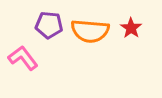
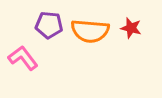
red star: rotated 20 degrees counterclockwise
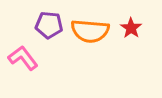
red star: rotated 20 degrees clockwise
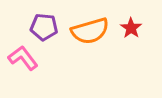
purple pentagon: moved 5 px left, 2 px down
orange semicircle: rotated 21 degrees counterclockwise
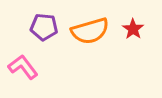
red star: moved 2 px right, 1 px down
pink L-shape: moved 9 px down
